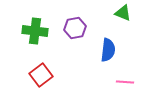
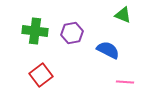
green triangle: moved 2 px down
purple hexagon: moved 3 px left, 5 px down
blue semicircle: rotated 70 degrees counterclockwise
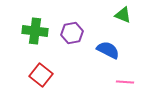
red square: rotated 15 degrees counterclockwise
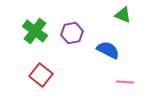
green cross: rotated 30 degrees clockwise
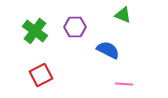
purple hexagon: moved 3 px right, 6 px up; rotated 10 degrees clockwise
red square: rotated 25 degrees clockwise
pink line: moved 1 px left, 2 px down
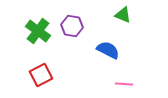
purple hexagon: moved 3 px left, 1 px up; rotated 10 degrees clockwise
green cross: moved 3 px right
